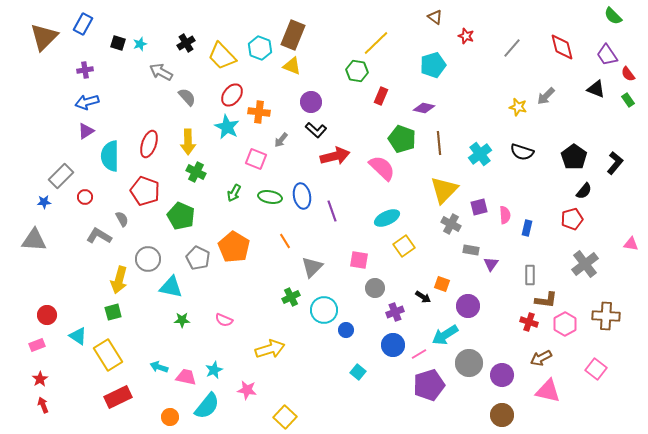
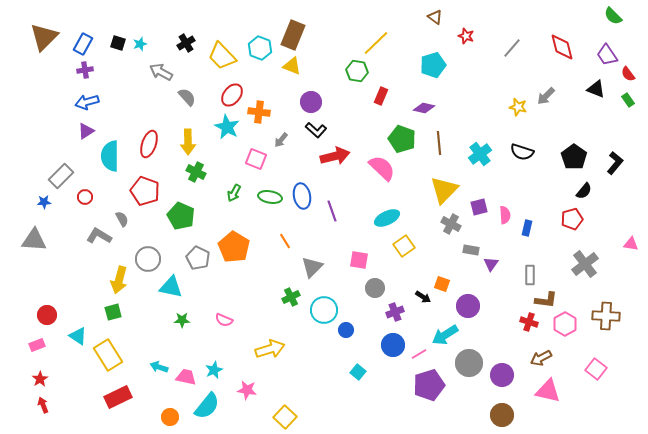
blue rectangle at (83, 24): moved 20 px down
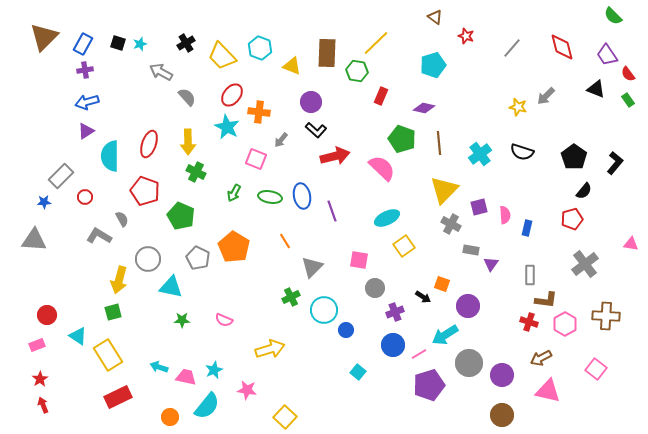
brown rectangle at (293, 35): moved 34 px right, 18 px down; rotated 20 degrees counterclockwise
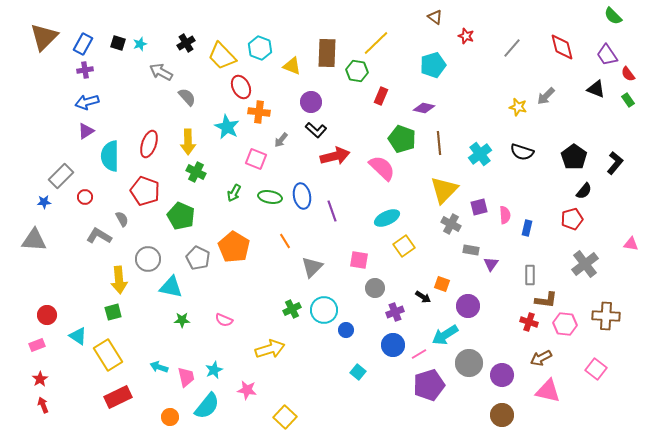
red ellipse at (232, 95): moved 9 px right, 8 px up; rotated 65 degrees counterclockwise
yellow arrow at (119, 280): rotated 20 degrees counterclockwise
green cross at (291, 297): moved 1 px right, 12 px down
pink hexagon at (565, 324): rotated 25 degrees counterclockwise
pink trapezoid at (186, 377): rotated 65 degrees clockwise
